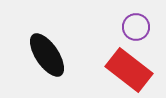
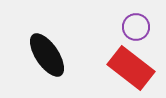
red rectangle: moved 2 px right, 2 px up
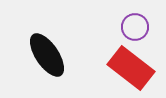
purple circle: moved 1 px left
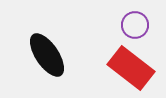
purple circle: moved 2 px up
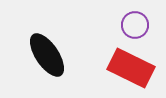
red rectangle: rotated 12 degrees counterclockwise
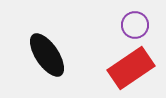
red rectangle: rotated 60 degrees counterclockwise
